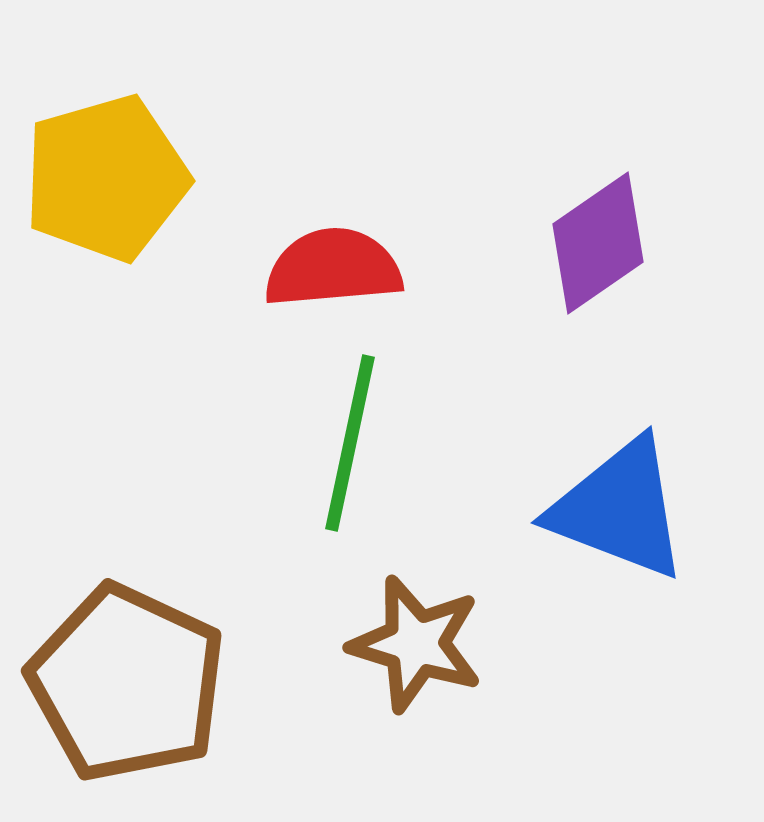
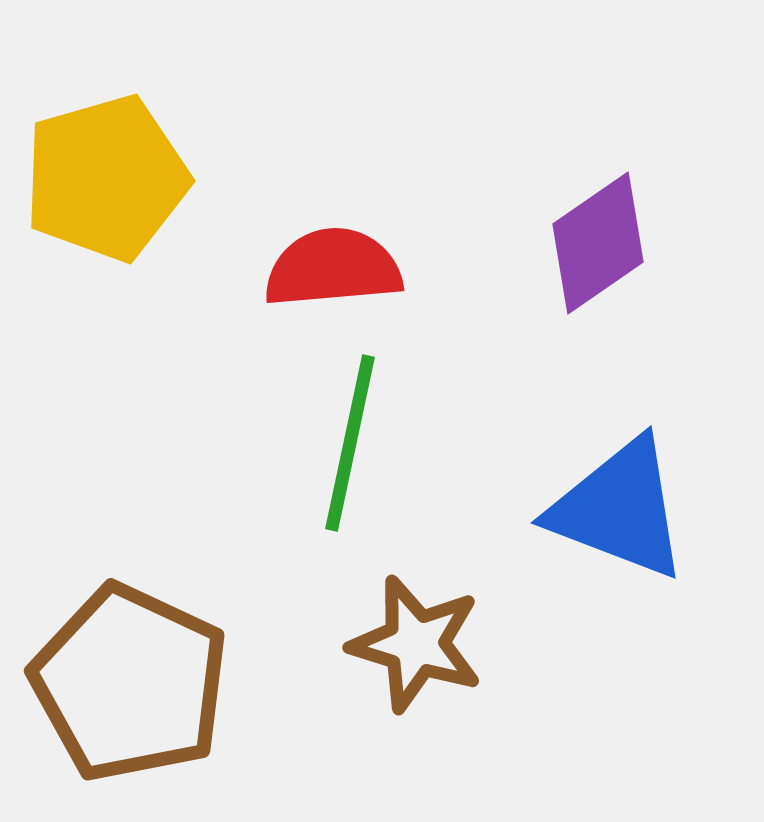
brown pentagon: moved 3 px right
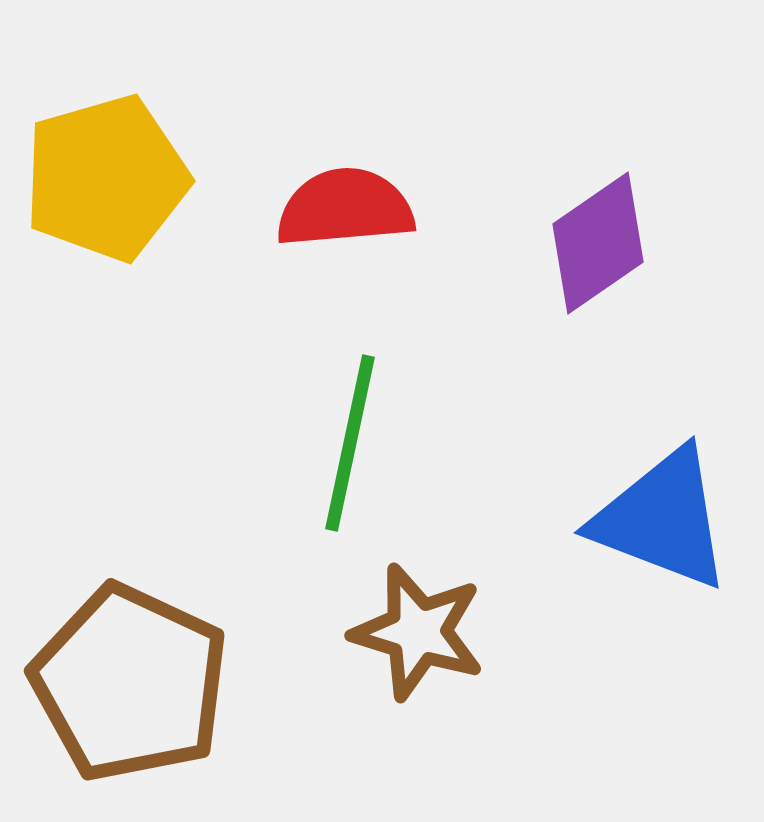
red semicircle: moved 12 px right, 60 px up
blue triangle: moved 43 px right, 10 px down
brown star: moved 2 px right, 12 px up
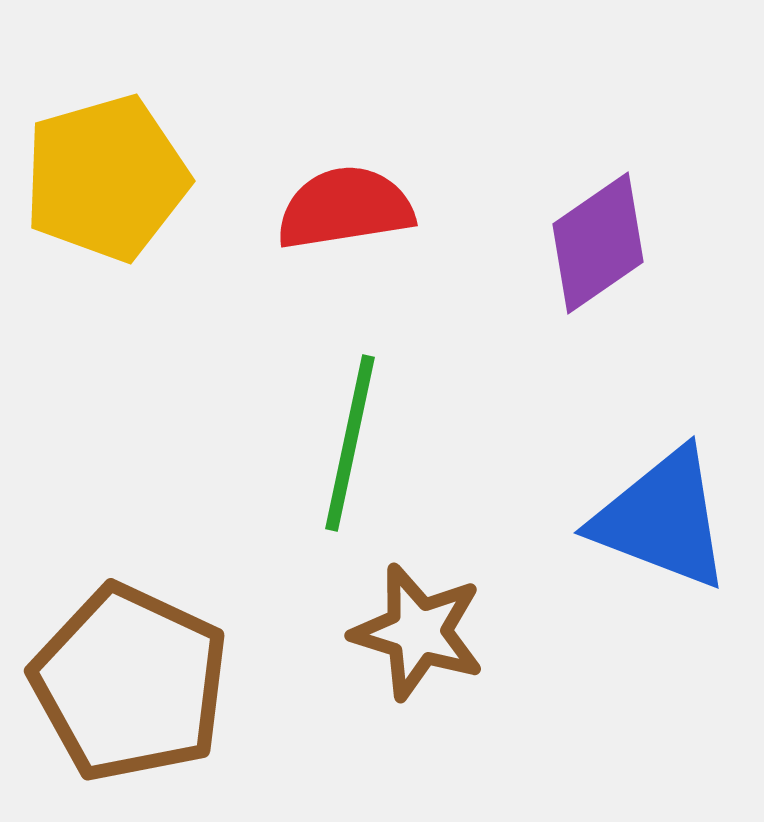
red semicircle: rotated 4 degrees counterclockwise
